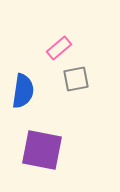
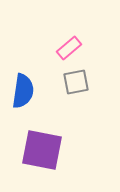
pink rectangle: moved 10 px right
gray square: moved 3 px down
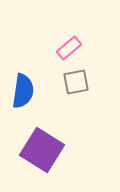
purple square: rotated 21 degrees clockwise
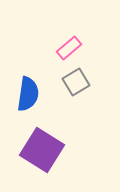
gray square: rotated 20 degrees counterclockwise
blue semicircle: moved 5 px right, 3 px down
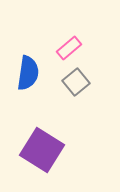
gray square: rotated 8 degrees counterclockwise
blue semicircle: moved 21 px up
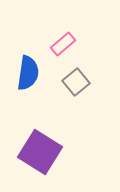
pink rectangle: moved 6 px left, 4 px up
purple square: moved 2 px left, 2 px down
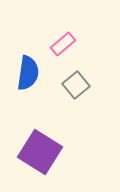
gray square: moved 3 px down
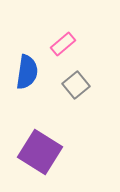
blue semicircle: moved 1 px left, 1 px up
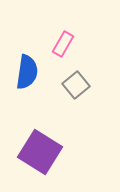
pink rectangle: rotated 20 degrees counterclockwise
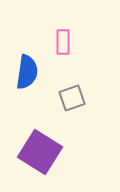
pink rectangle: moved 2 px up; rotated 30 degrees counterclockwise
gray square: moved 4 px left, 13 px down; rotated 20 degrees clockwise
